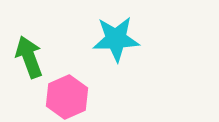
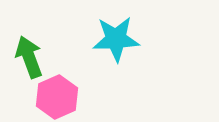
pink hexagon: moved 10 px left
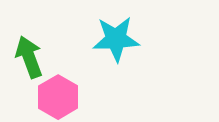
pink hexagon: moved 1 px right; rotated 6 degrees counterclockwise
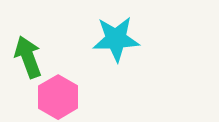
green arrow: moved 1 px left
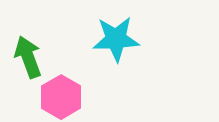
pink hexagon: moved 3 px right
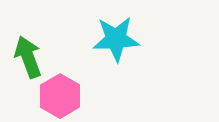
pink hexagon: moved 1 px left, 1 px up
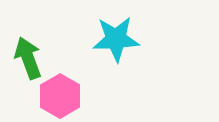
green arrow: moved 1 px down
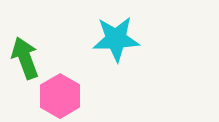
green arrow: moved 3 px left
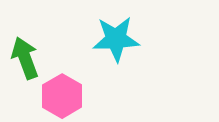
pink hexagon: moved 2 px right
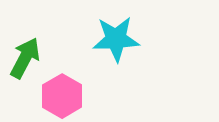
green arrow: rotated 48 degrees clockwise
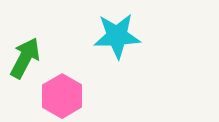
cyan star: moved 1 px right, 3 px up
